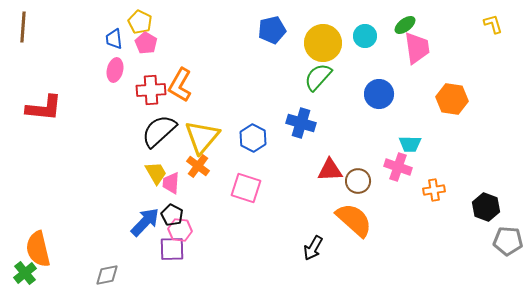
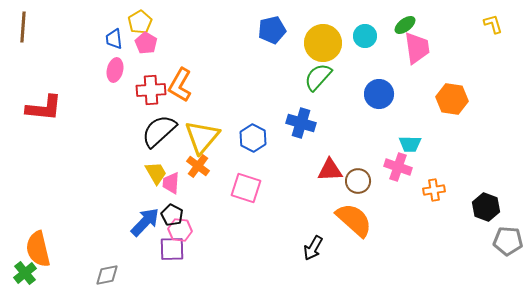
yellow pentagon at (140, 22): rotated 15 degrees clockwise
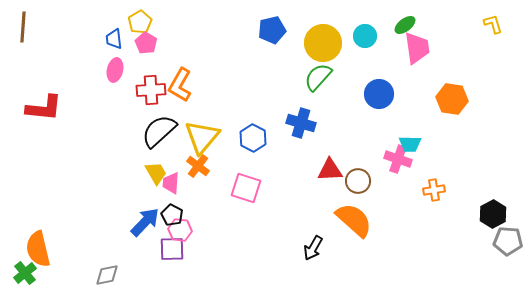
pink cross at (398, 167): moved 8 px up
black hexagon at (486, 207): moved 7 px right, 7 px down; rotated 12 degrees clockwise
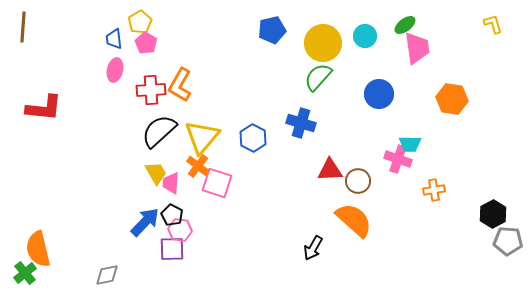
pink square at (246, 188): moved 29 px left, 5 px up
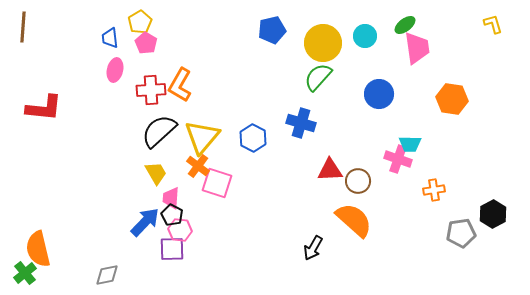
blue trapezoid at (114, 39): moved 4 px left, 1 px up
pink trapezoid at (171, 183): moved 15 px down
gray pentagon at (508, 241): moved 47 px left, 8 px up; rotated 12 degrees counterclockwise
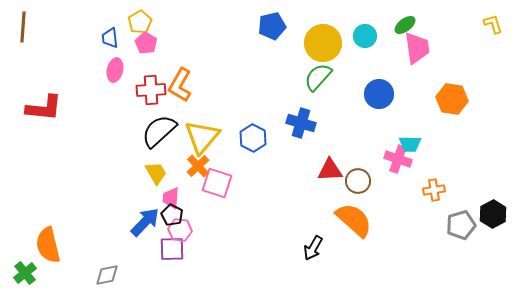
blue pentagon at (272, 30): moved 4 px up
orange cross at (198, 166): rotated 10 degrees clockwise
gray pentagon at (461, 233): moved 8 px up; rotated 8 degrees counterclockwise
orange semicircle at (38, 249): moved 10 px right, 4 px up
